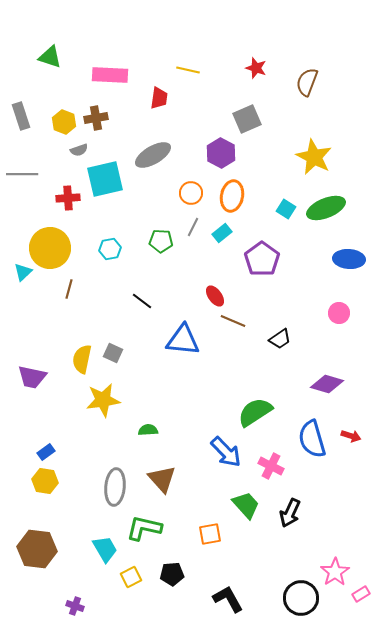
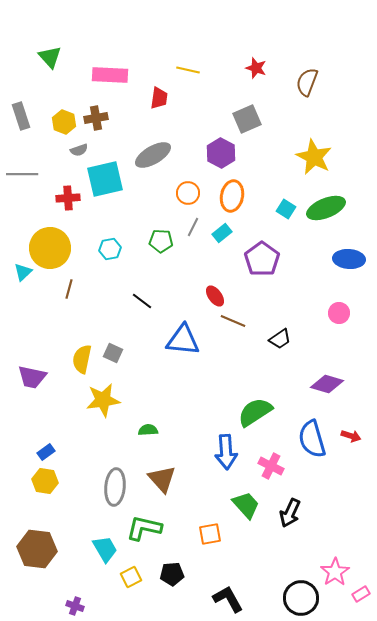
green triangle at (50, 57): rotated 30 degrees clockwise
orange circle at (191, 193): moved 3 px left
blue arrow at (226, 452): rotated 40 degrees clockwise
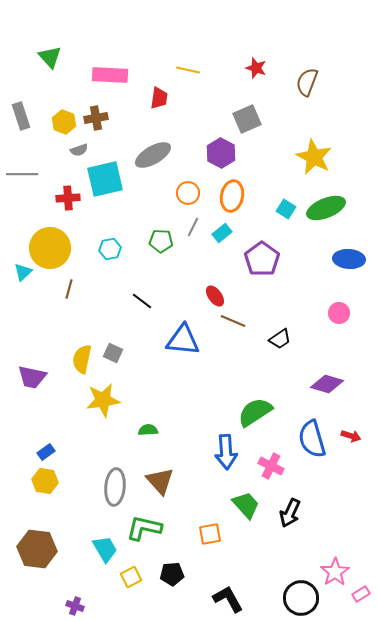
brown triangle at (162, 479): moved 2 px left, 2 px down
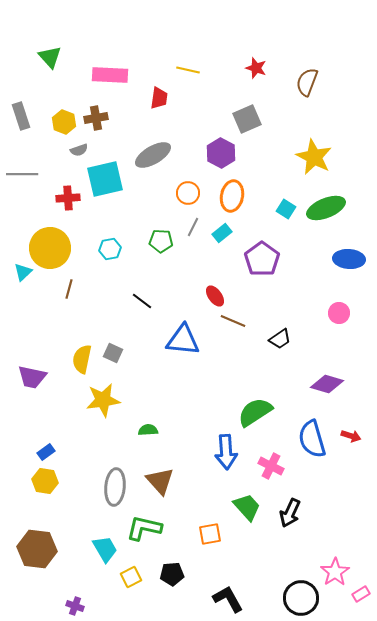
green trapezoid at (246, 505): moved 1 px right, 2 px down
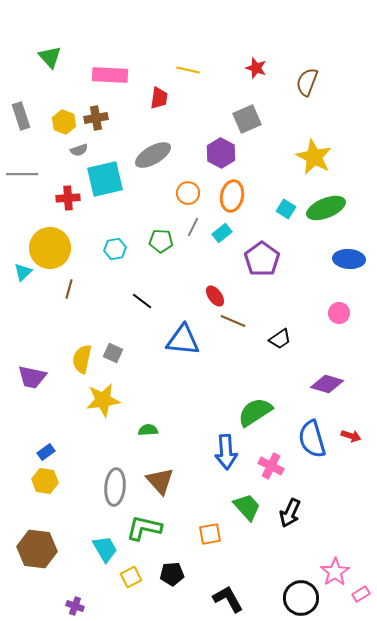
cyan hexagon at (110, 249): moved 5 px right
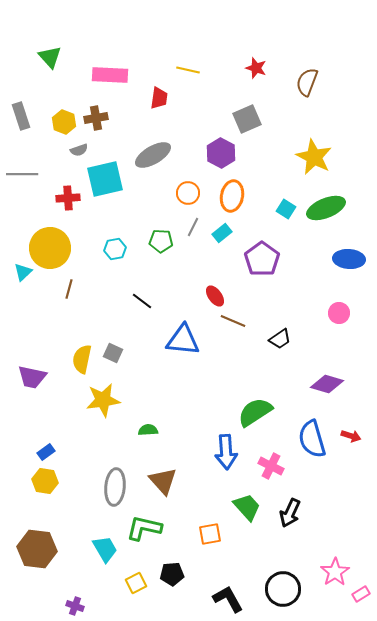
brown triangle at (160, 481): moved 3 px right
yellow square at (131, 577): moved 5 px right, 6 px down
black circle at (301, 598): moved 18 px left, 9 px up
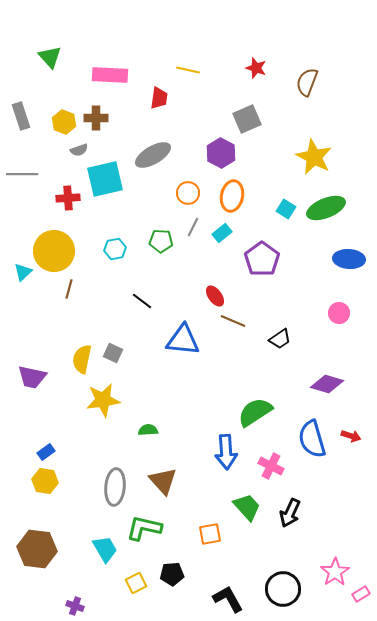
brown cross at (96, 118): rotated 10 degrees clockwise
yellow circle at (50, 248): moved 4 px right, 3 px down
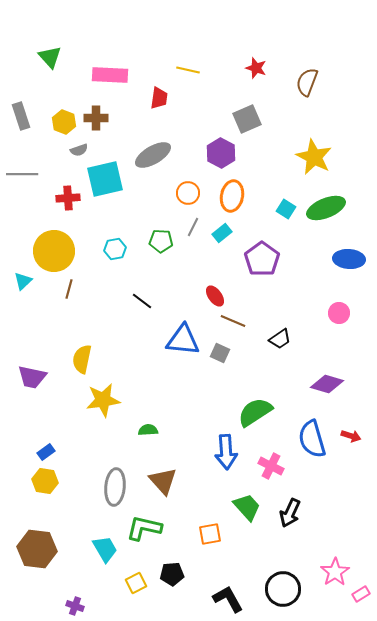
cyan triangle at (23, 272): moved 9 px down
gray square at (113, 353): moved 107 px right
